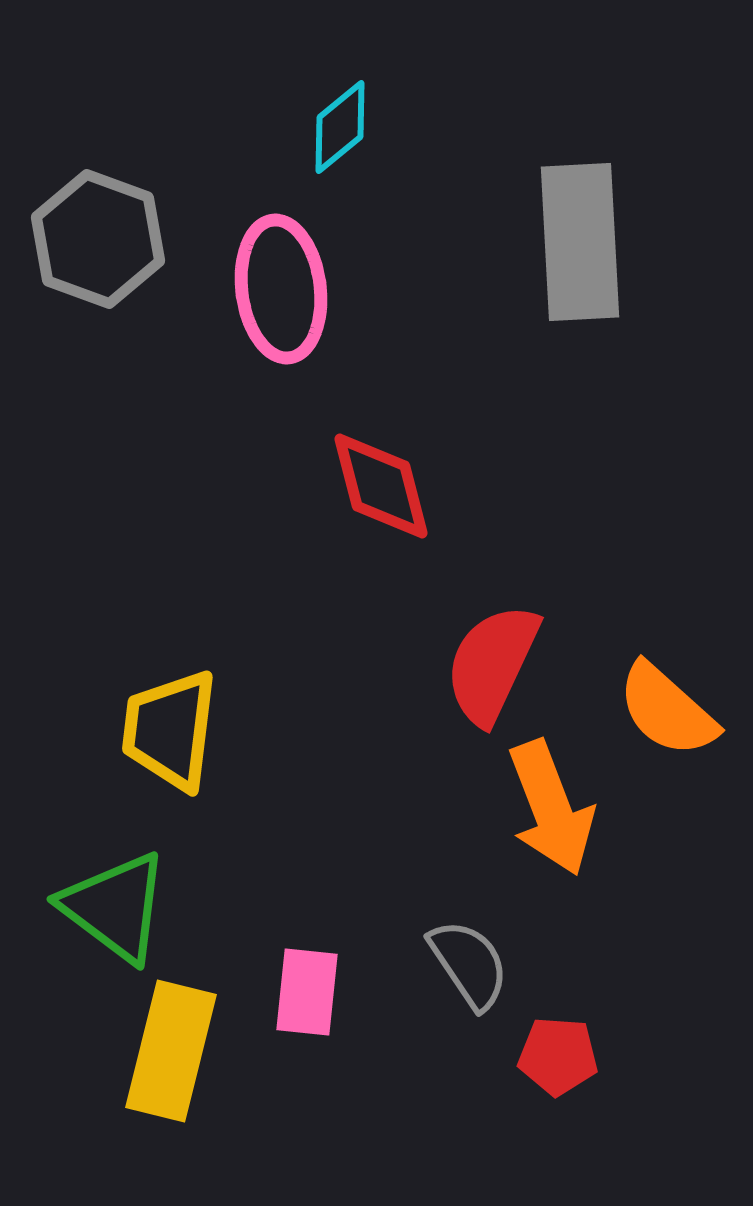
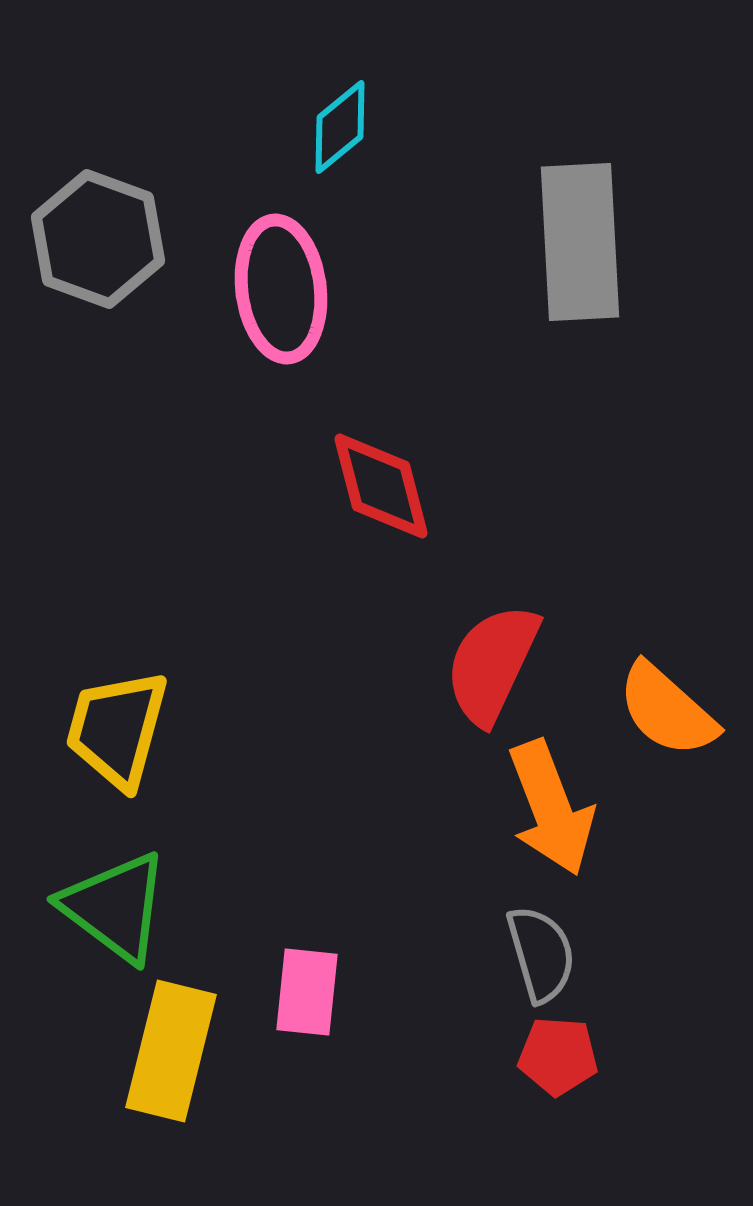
yellow trapezoid: moved 53 px left, 1 px up; rotated 8 degrees clockwise
gray semicircle: moved 72 px right, 10 px up; rotated 18 degrees clockwise
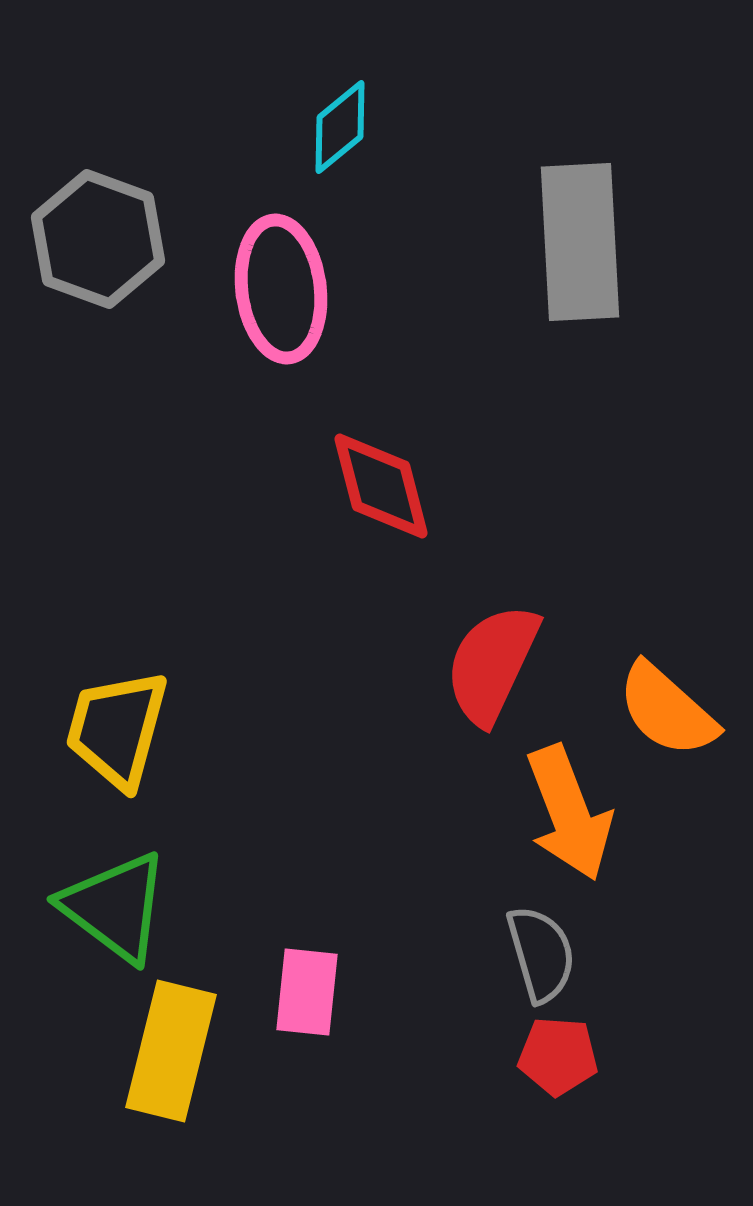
orange arrow: moved 18 px right, 5 px down
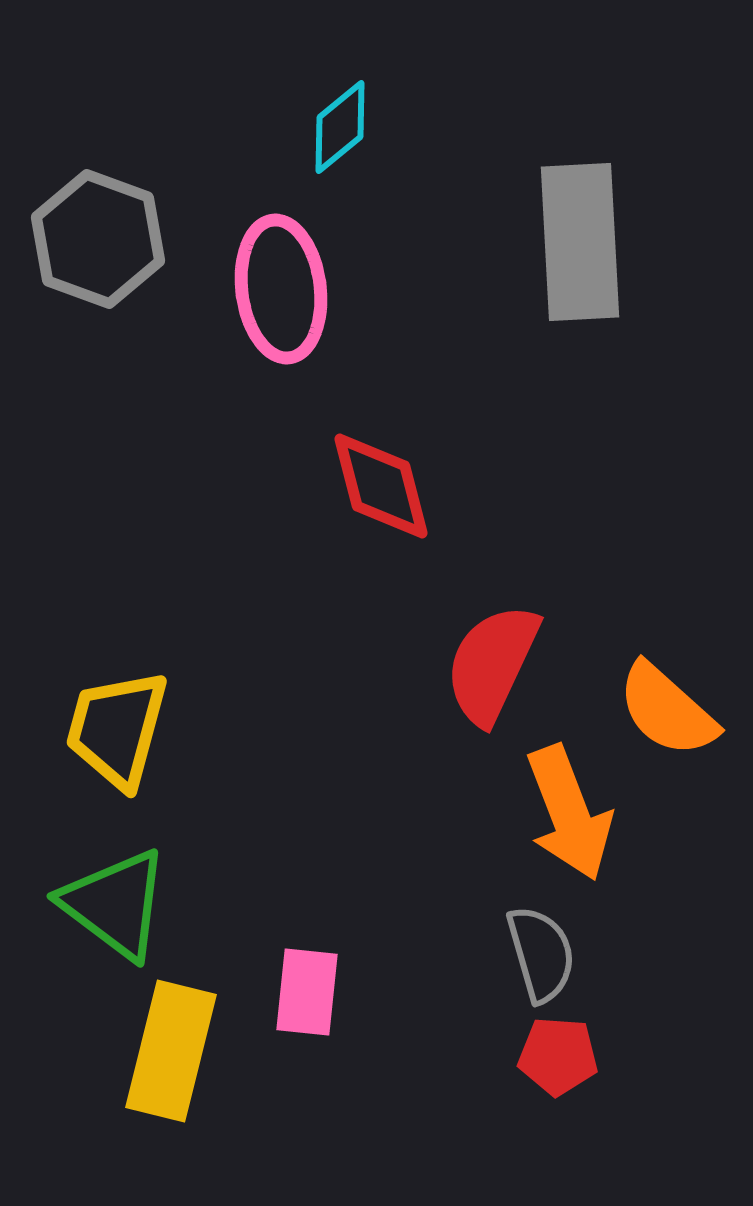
green triangle: moved 3 px up
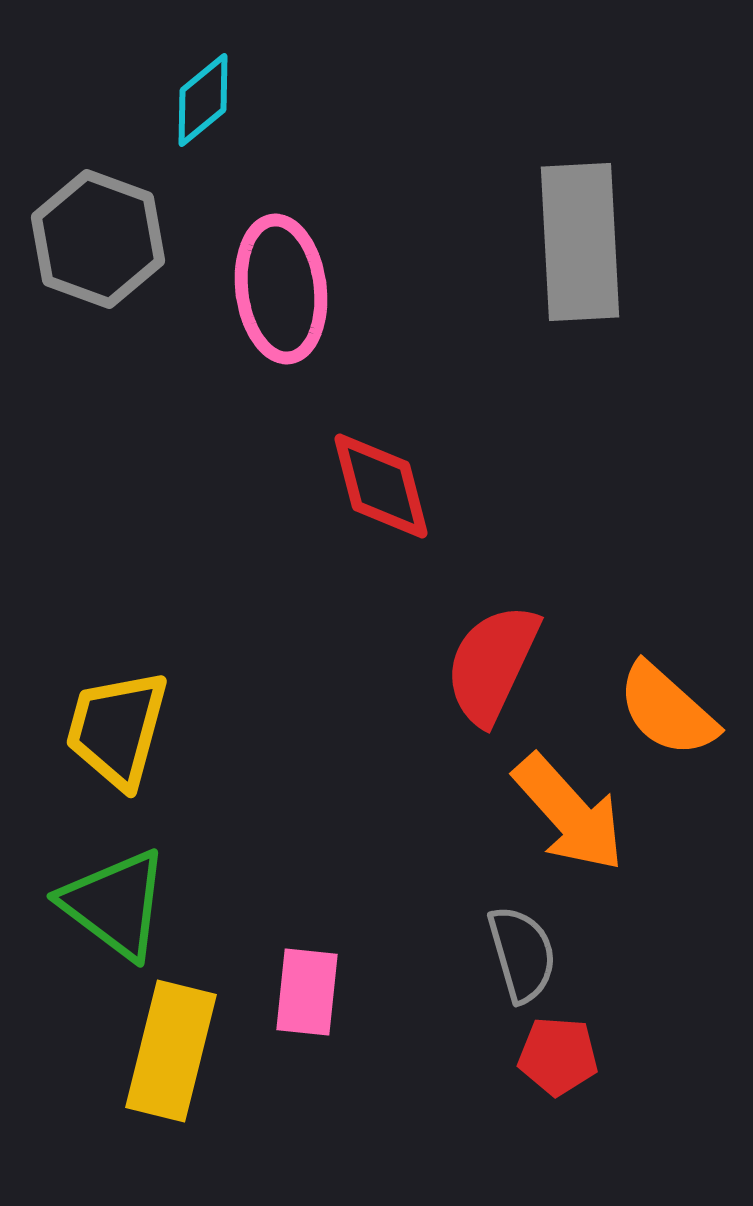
cyan diamond: moved 137 px left, 27 px up
orange arrow: rotated 21 degrees counterclockwise
gray semicircle: moved 19 px left
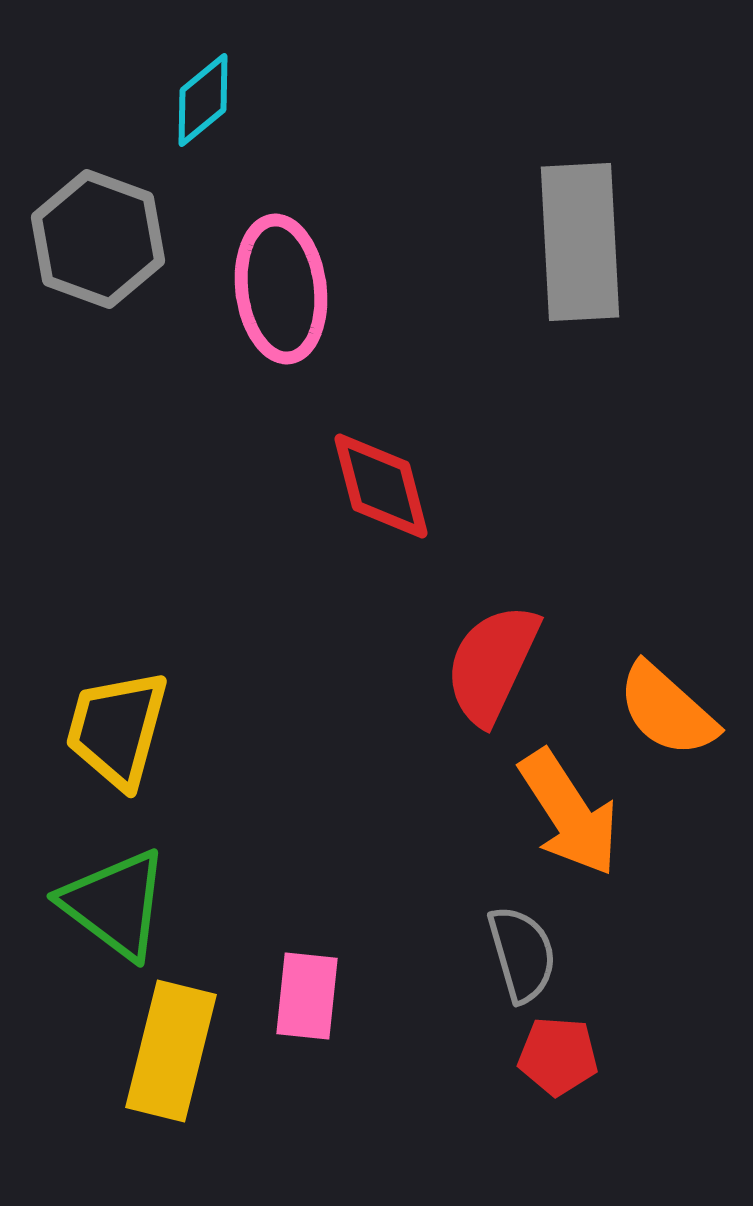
orange arrow: rotated 9 degrees clockwise
pink rectangle: moved 4 px down
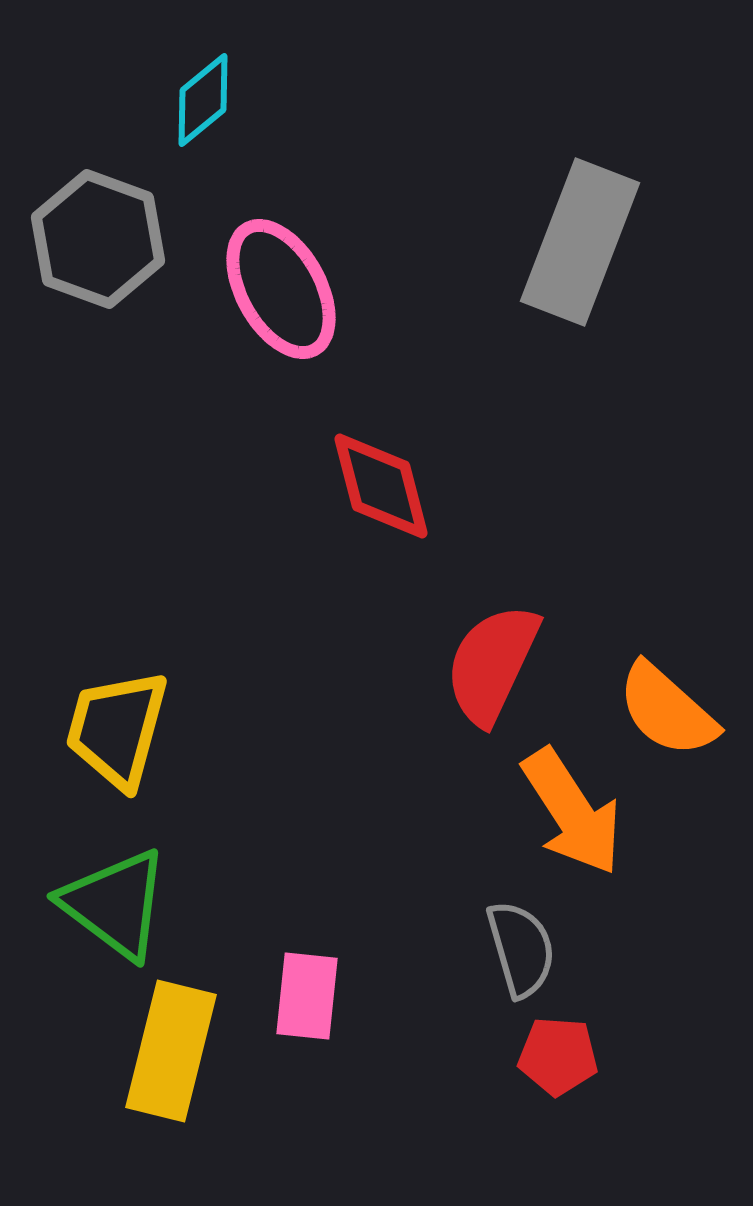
gray rectangle: rotated 24 degrees clockwise
pink ellipse: rotated 22 degrees counterclockwise
orange arrow: moved 3 px right, 1 px up
gray semicircle: moved 1 px left, 5 px up
